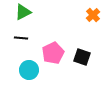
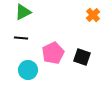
cyan circle: moved 1 px left
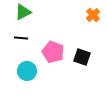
pink pentagon: moved 1 px up; rotated 25 degrees counterclockwise
cyan circle: moved 1 px left, 1 px down
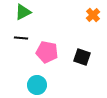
pink pentagon: moved 6 px left; rotated 10 degrees counterclockwise
cyan circle: moved 10 px right, 14 px down
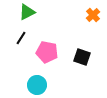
green triangle: moved 4 px right
black line: rotated 64 degrees counterclockwise
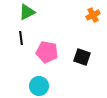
orange cross: rotated 16 degrees clockwise
black line: rotated 40 degrees counterclockwise
cyan circle: moved 2 px right, 1 px down
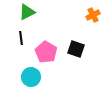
pink pentagon: moved 1 px left; rotated 20 degrees clockwise
black square: moved 6 px left, 8 px up
cyan circle: moved 8 px left, 9 px up
